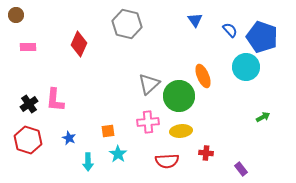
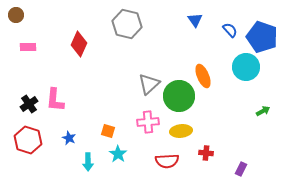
green arrow: moved 6 px up
orange square: rotated 24 degrees clockwise
purple rectangle: rotated 64 degrees clockwise
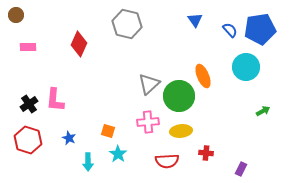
blue pentagon: moved 2 px left, 8 px up; rotated 28 degrees counterclockwise
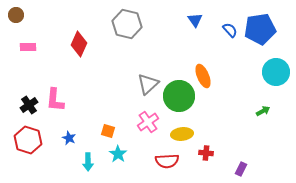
cyan circle: moved 30 px right, 5 px down
gray triangle: moved 1 px left
black cross: moved 1 px down
pink cross: rotated 30 degrees counterclockwise
yellow ellipse: moved 1 px right, 3 px down
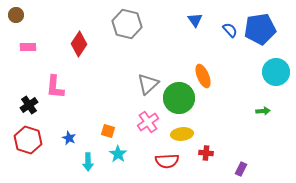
red diamond: rotated 10 degrees clockwise
green circle: moved 2 px down
pink L-shape: moved 13 px up
green arrow: rotated 24 degrees clockwise
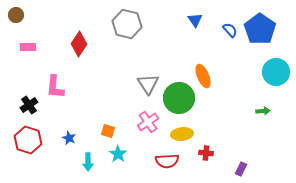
blue pentagon: rotated 28 degrees counterclockwise
gray triangle: rotated 20 degrees counterclockwise
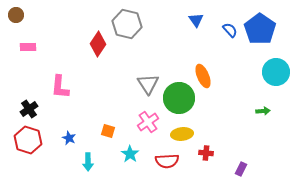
blue triangle: moved 1 px right
red diamond: moved 19 px right
pink L-shape: moved 5 px right
black cross: moved 4 px down
cyan star: moved 12 px right
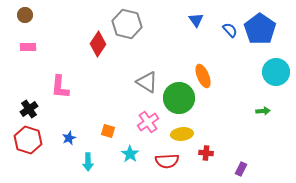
brown circle: moved 9 px right
gray triangle: moved 1 px left, 2 px up; rotated 25 degrees counterclockwise
blue star: rotated 24 degrees clockwise
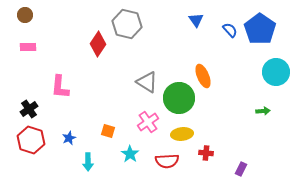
red hexagon: moved 3 px right
